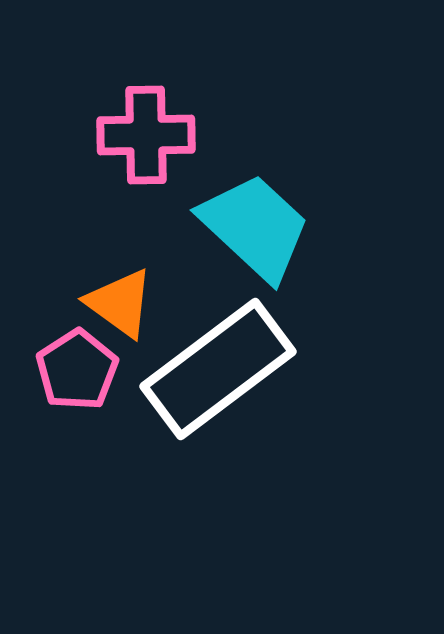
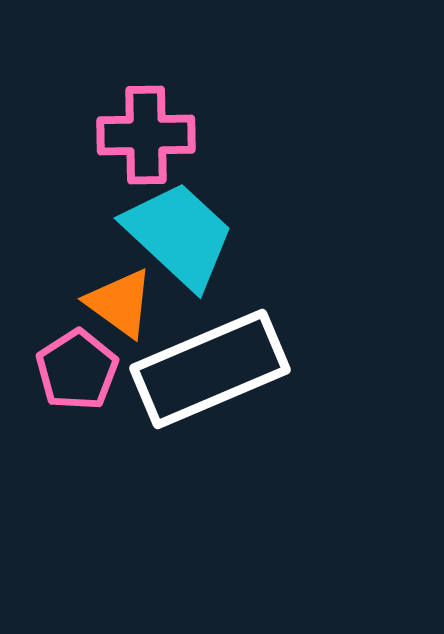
cyan trapezoid: moved 76 px left, 8 px down
white rectangle: moved 8 px left; rotated 14 degrees clockwise
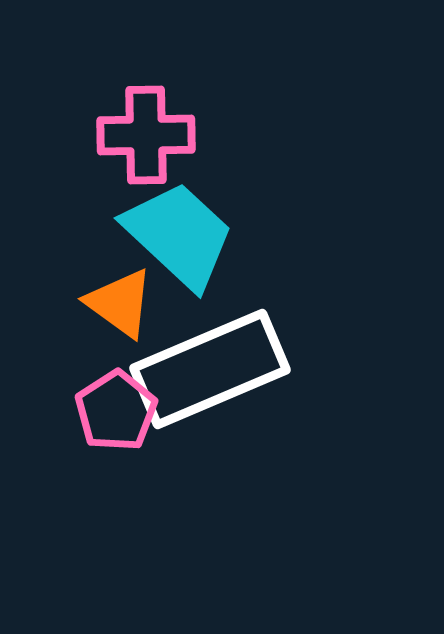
pink pentagon: moved 39 px right, 41 px down
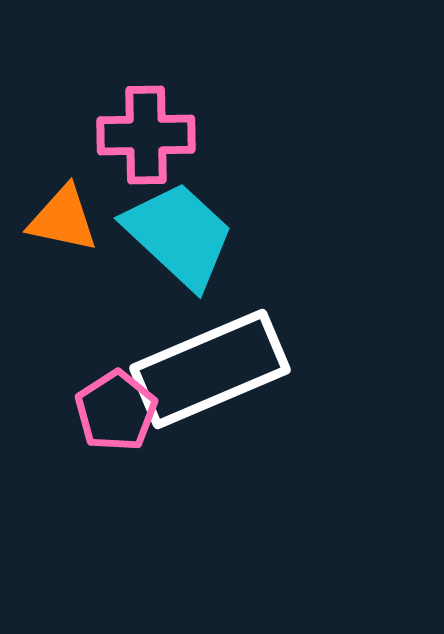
orange triangle: moved 57 px left, 84 px up; rotated 24 degrees counterclockwise
